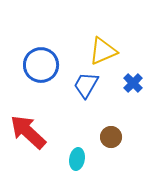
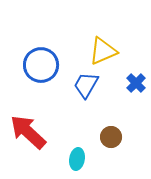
blue cross: moved 3 px right
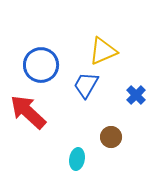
blue cross: moved 12 px down
red arrow: moved 20 px up
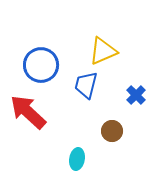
blue trapezoid: rotated 16 degrees counterclockwise
brown circle: moved 1 px right, 6 px up
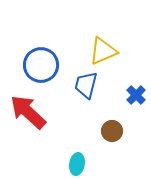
cyan ellipse: moved 5 px down
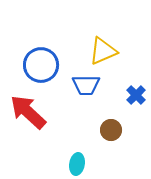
blue trapezoid: rotated 104 degrees counterclockwise
brown circle: moved 1 px left, 1 px up
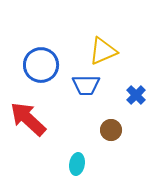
red arrow: moved 7 px down
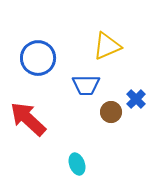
yellow triangle: moved 4 px right, 5 px up
blue circle: moved 3 px left, 7 px up
blue cross: moved 4 px down
brown circle: moved 18 px up
cyan ellipse: rotated 30 degrees counterclockwise
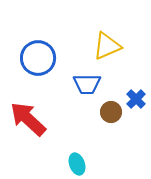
blue trapezoid: moved 1 px right, 1 px up
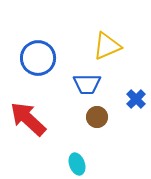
brown circle: moved 14 px left, 5 px down
